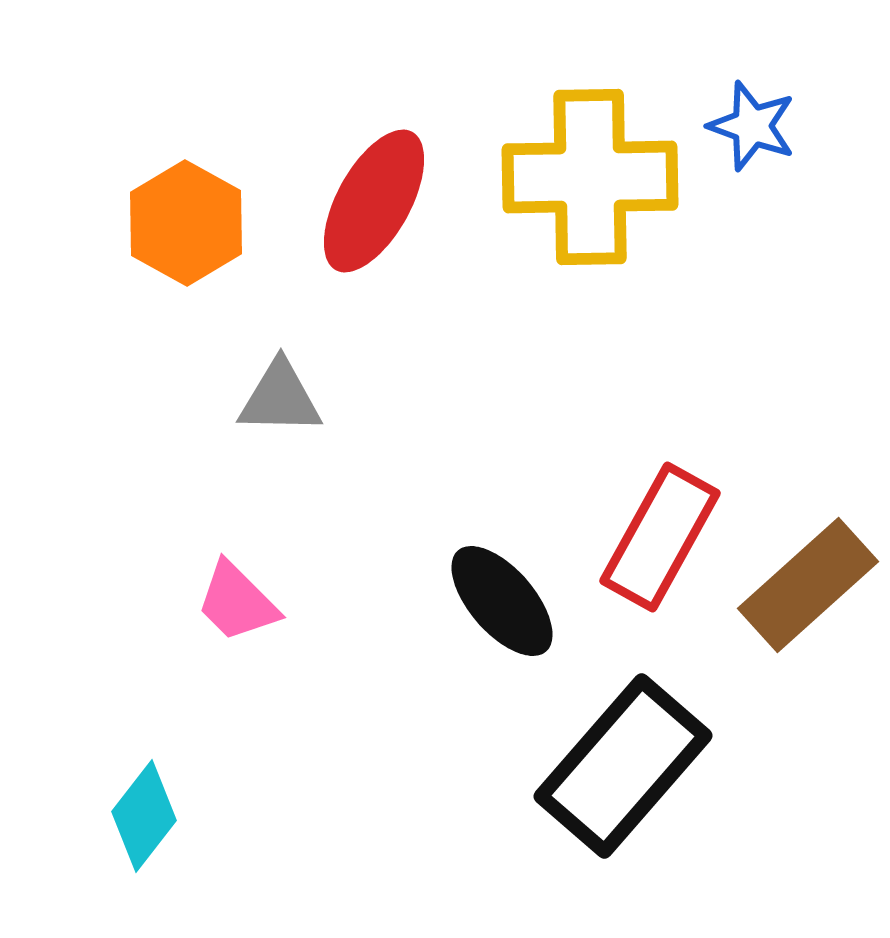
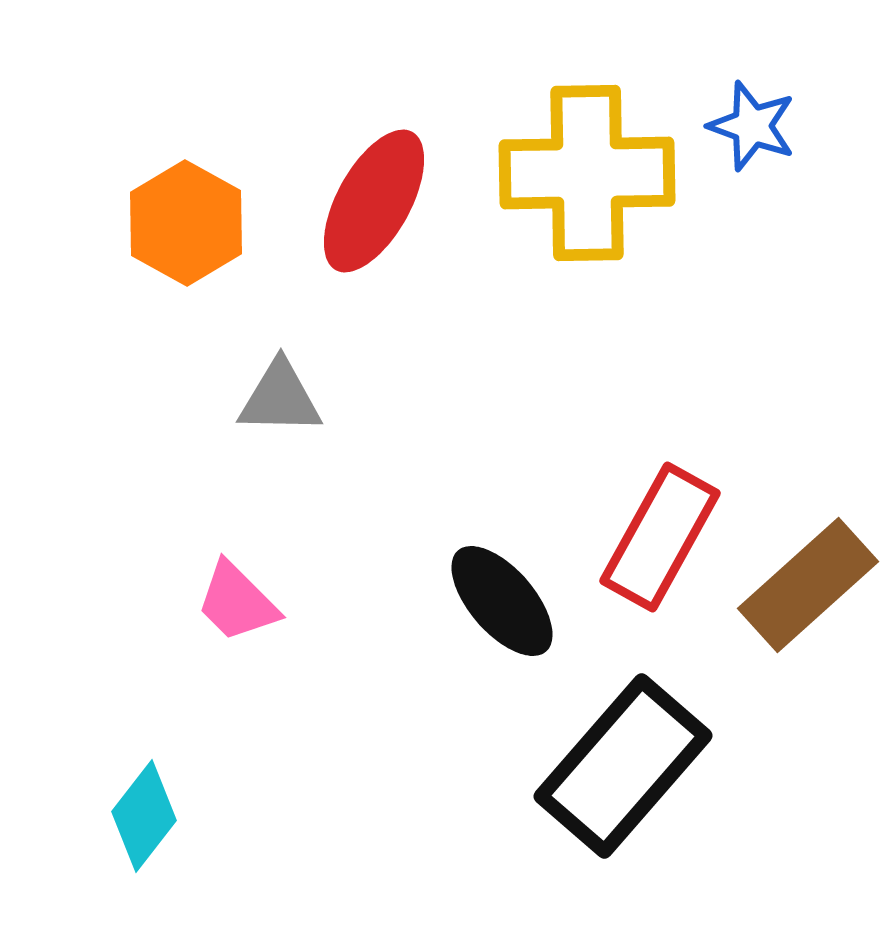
yellow cross: moved 3 px left, 4 px up
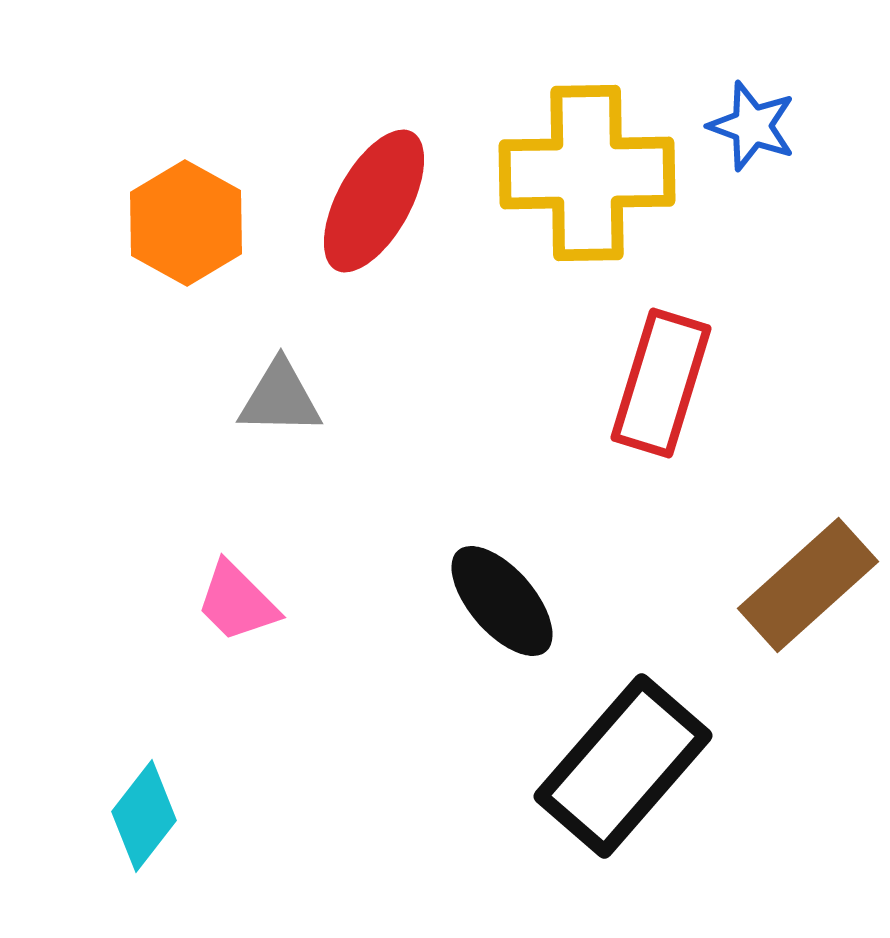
red rectangle: moved 1 px right, 154 px up; rotated 12 degrees counterclockwise
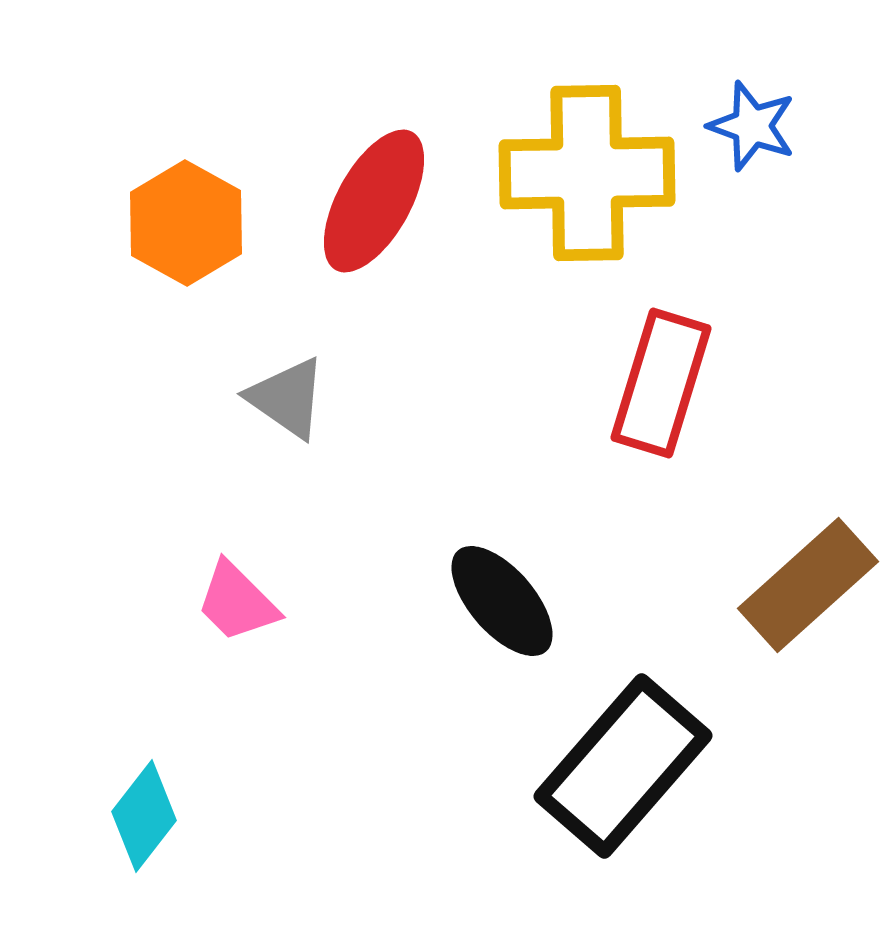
gray triangle: moved 7 px right; rotated 34 degrees clockwise
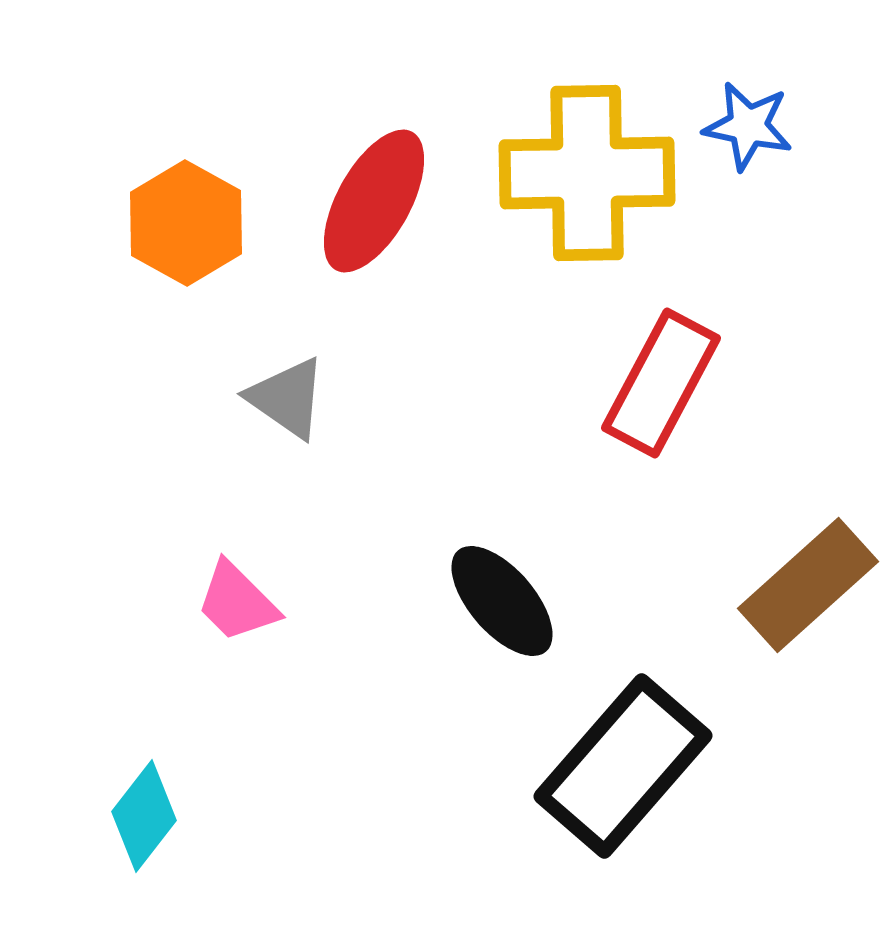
blue star: moved 4 px left; rotated 8 degrees counterclockwise
red rectangle: rotated 11 degrees clockwise
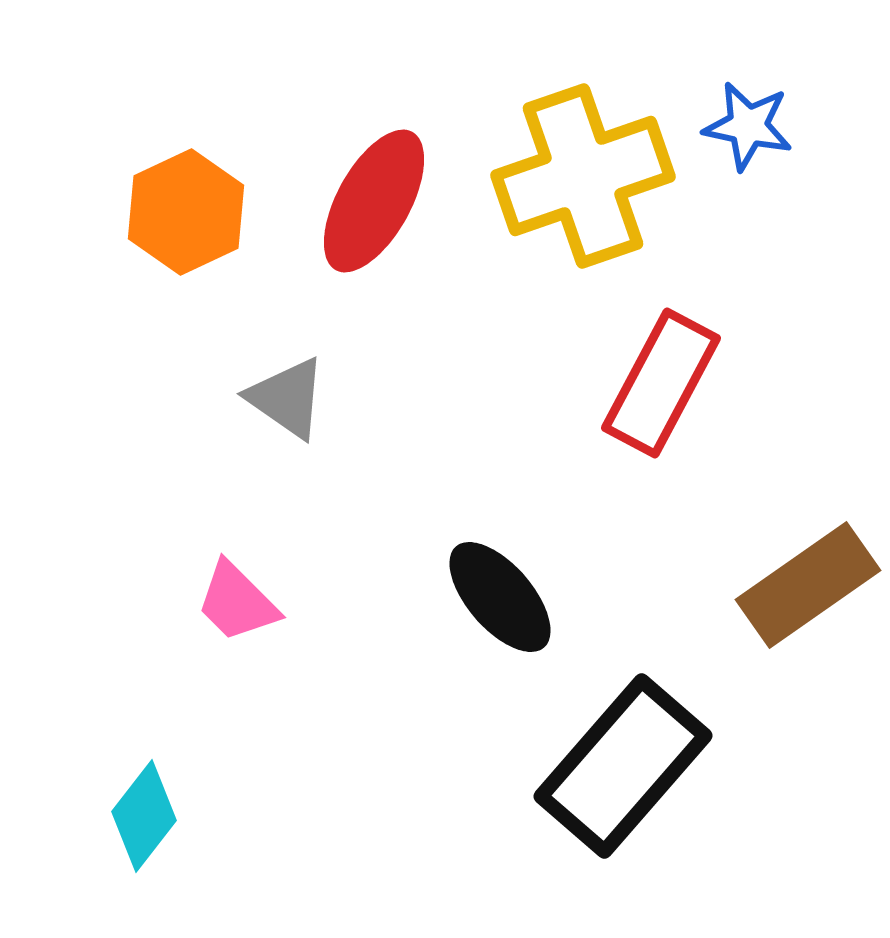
yellow cross: moved 4 px left, 3 px down; rotated 18 degrees counterclockwise
orange hexagon: moved 11 px up; rotated 6 degrees clockwise
brown rectangle: rotated 7 degrees clockwise
black ellipse: moved 2 px left, 4 px up
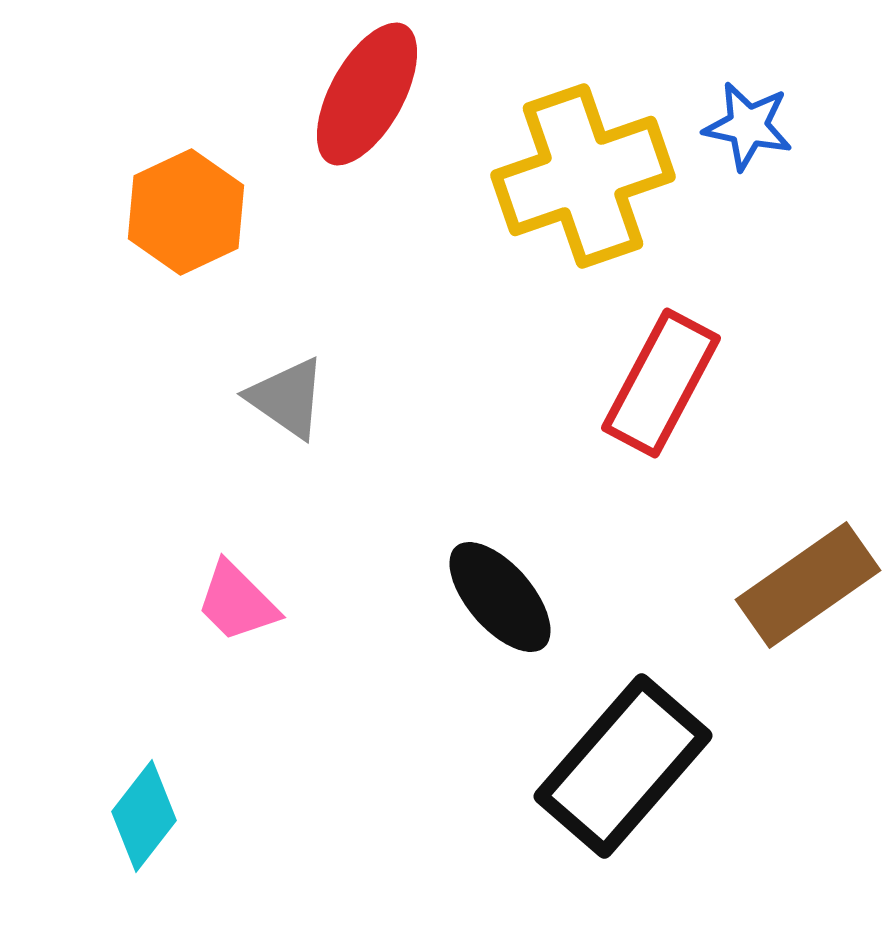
red ellipse: moved 7 px left, 107 px up
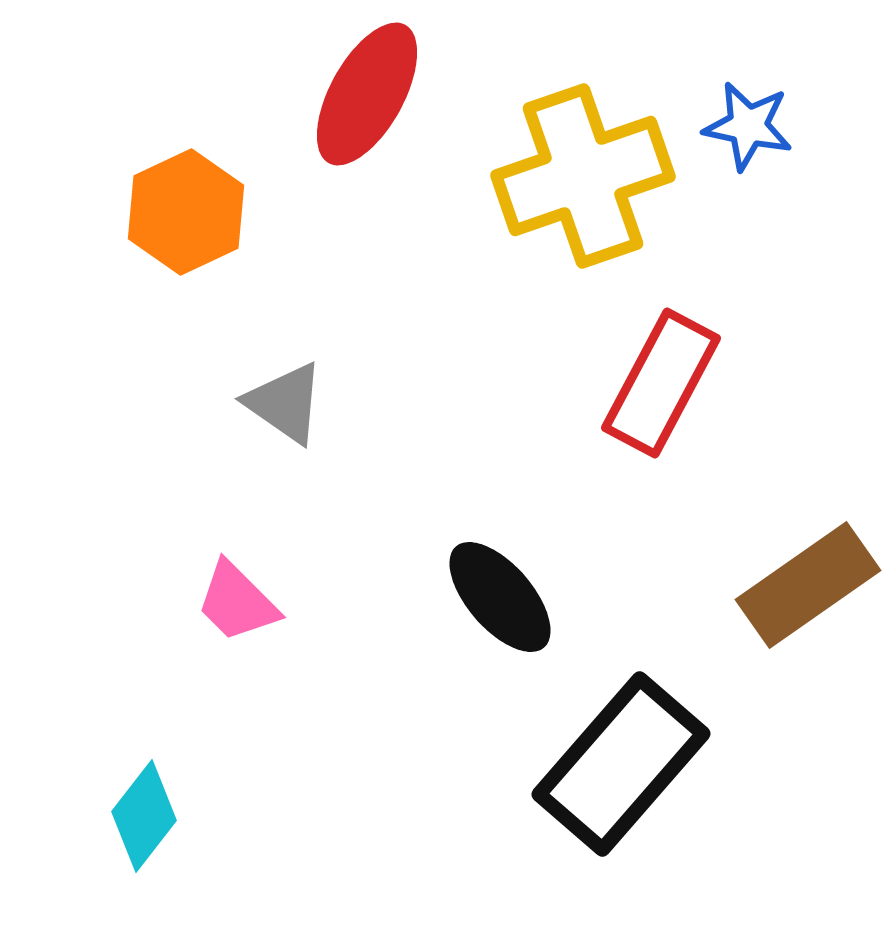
gray triangle: moved 2 px left, 5 px down
black rectangle: moved 2 px left, 2 px up
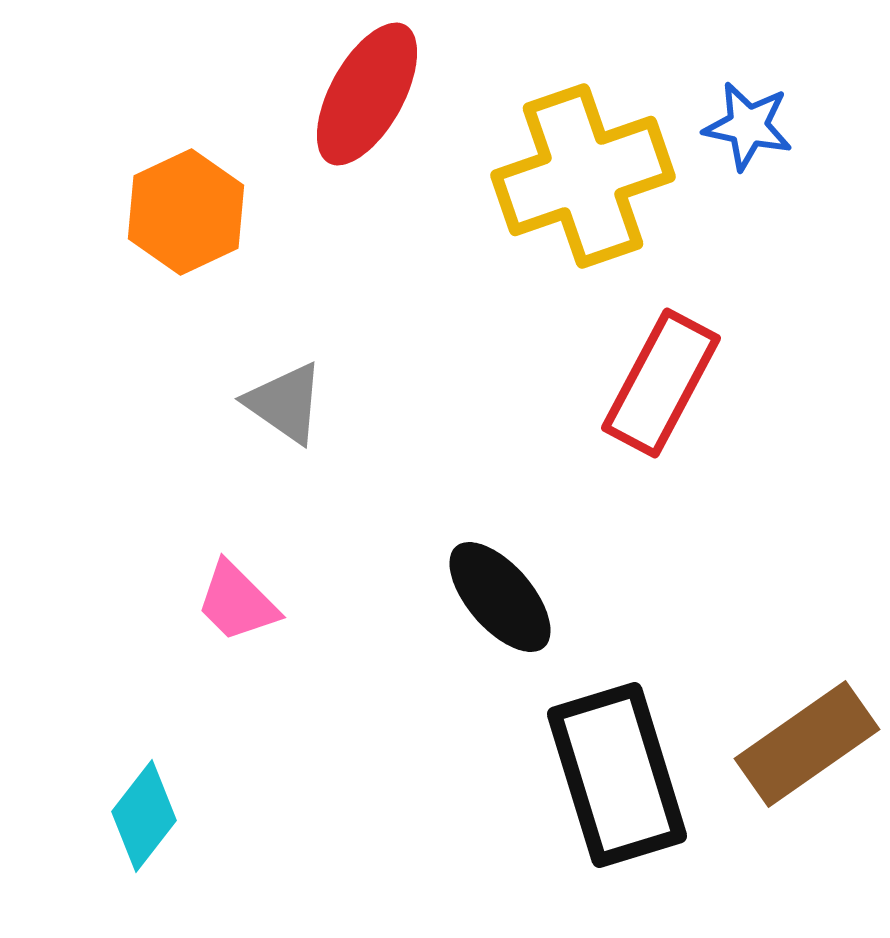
brown rectangle: moved 1 px left, 159 px down
black rectangle: moved 4 px left, 11 px down; rotated 58 degrees counterclockwise
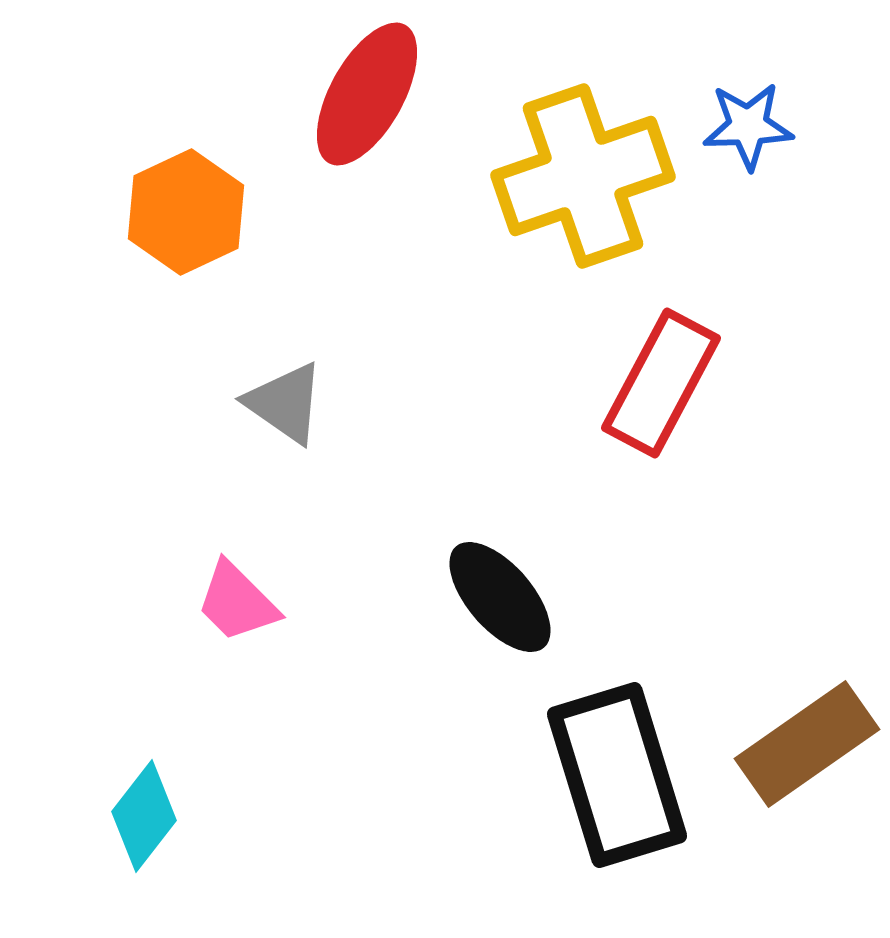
blue star: rotated 14 degrees counterclockwise
